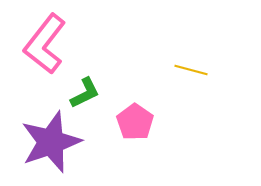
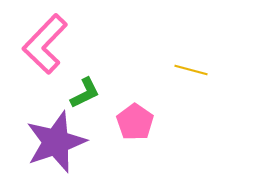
pink L-shape: rotated 6 degrees clockwise
purple star: moved 5 px right
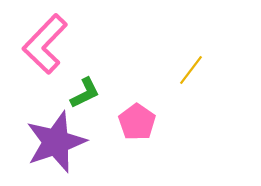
yellow line: rotated 68 degrees counterclockwise
pink pentagon: moved 2 px right
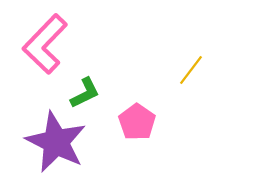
purple star: rotated 26 degrees counterclockwise
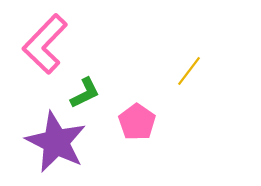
yellow line: moved 2 px left, 1 px down
